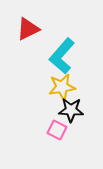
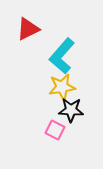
pink square: moved 2 px left
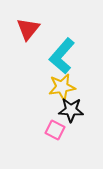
red triangle: rotated 25 degrees counterclockwise
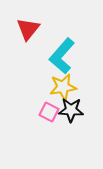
yellow star: moved 1 px right
pink square: moved 6 px left, 18 px up
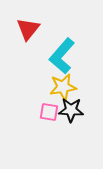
pink square: rotated 18 degrees counterclockwise
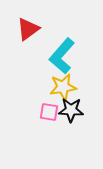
red triangle: rotated 15 degrees clockwise
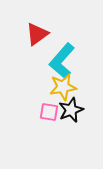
red triangle: moved 9 px right, 5 px down
cyan L-shape: moved 5 px down
black star: rotated 25 degrees counterclockwise
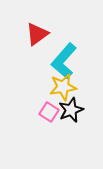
cyan L-shape: moved 2 px right
pink square: rotated 24 degrees clockwise
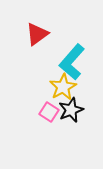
cyan L-shape: moved 8 px right, 1 px down
yellow star: rotated 20 degrees counterclockwise
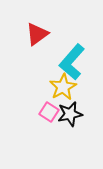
black star: moved 1 px left, 4 px down; rotated 10 degrees clockwise
